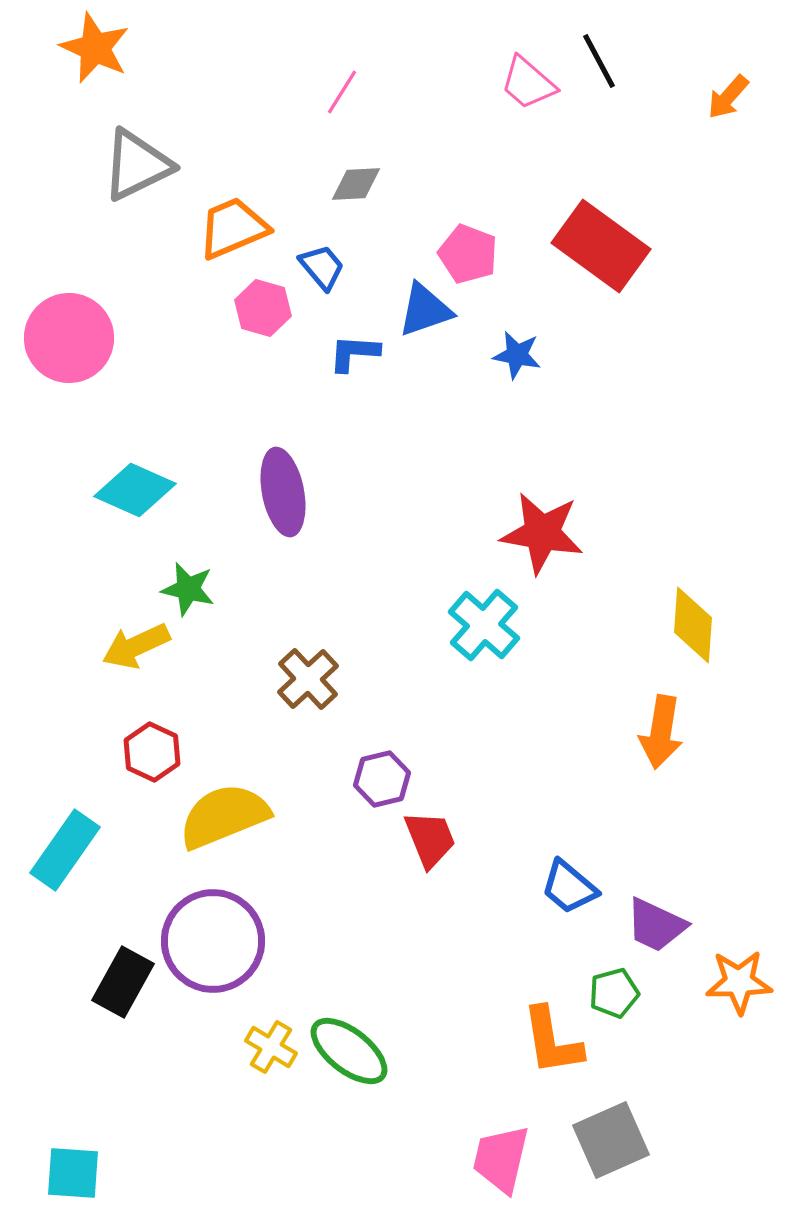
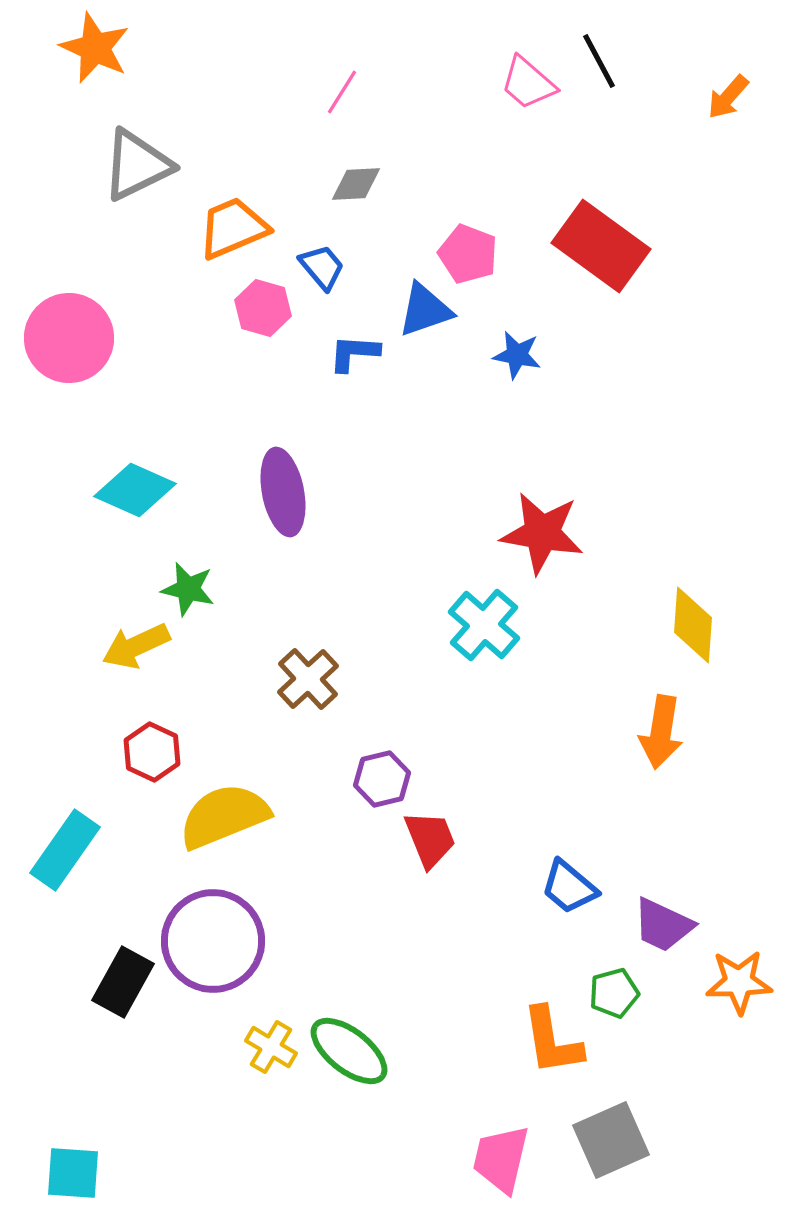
purple trapezoid at (656, 925): moved 7 px right
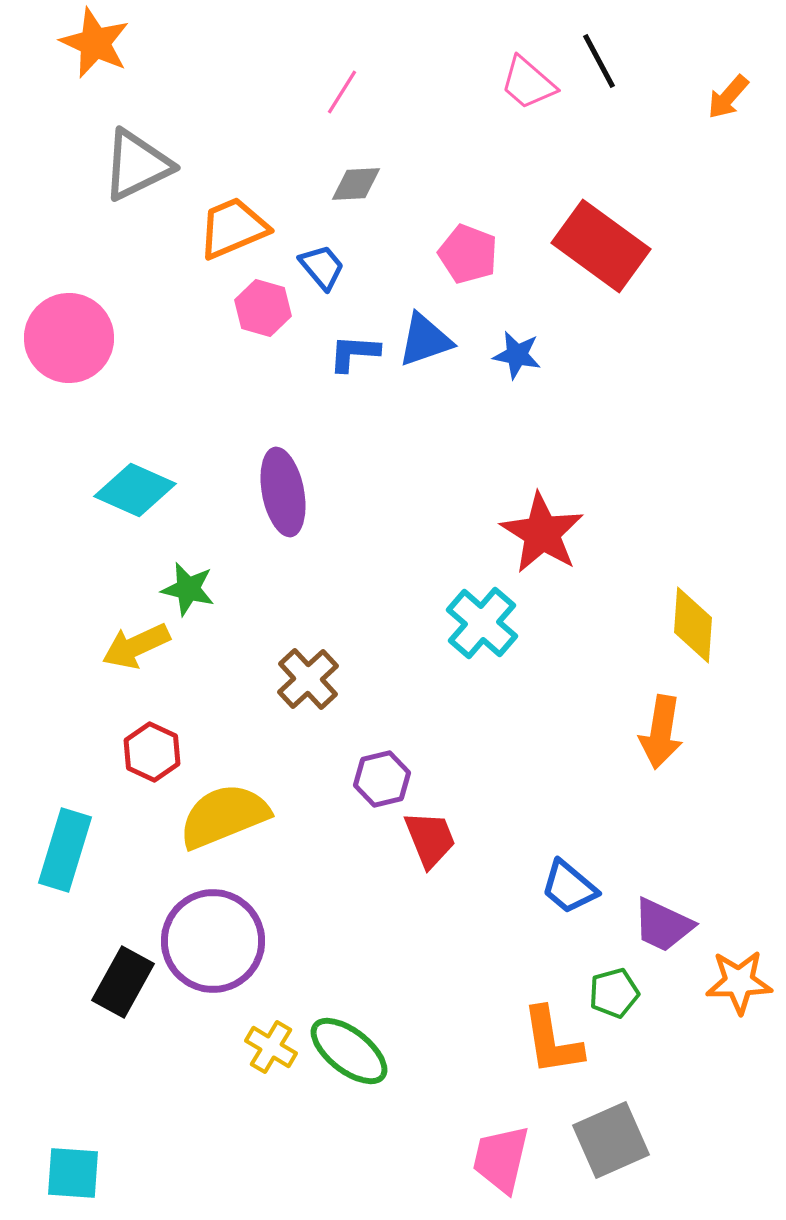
orange star at (95, 48): moved 5 px up
blue triangle at (425, 310): moved 30 px down
red star at (542, 533): rotated 22 degrees clockwise
cyan cross at (484, 625): moved 2 px left, 2 px up
cyan rectangle at (65, 850): rotated 18 degrees counterclockwise
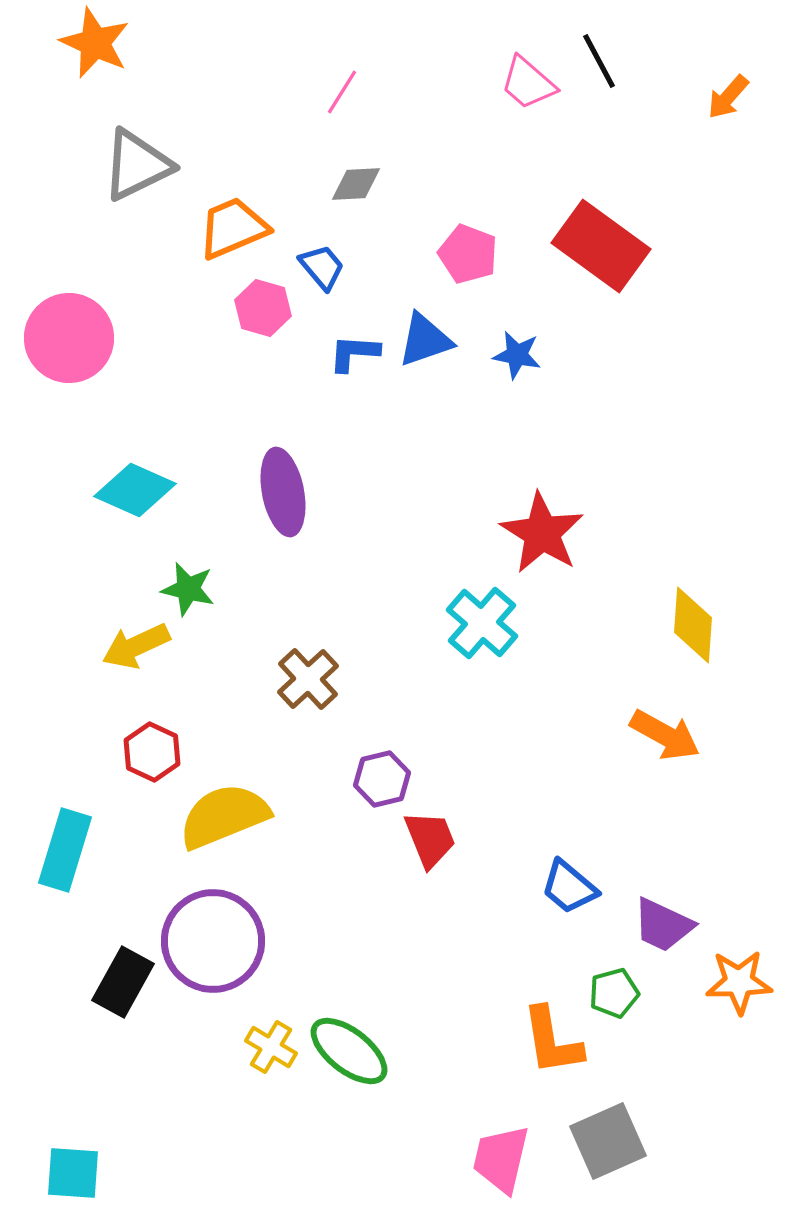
orange arrow at (661, 732): moved 4 px right, 3 px down; rotated 70 degrees counterclockwise
gray square at (611, 1140): moved 3 px left, 1 px down
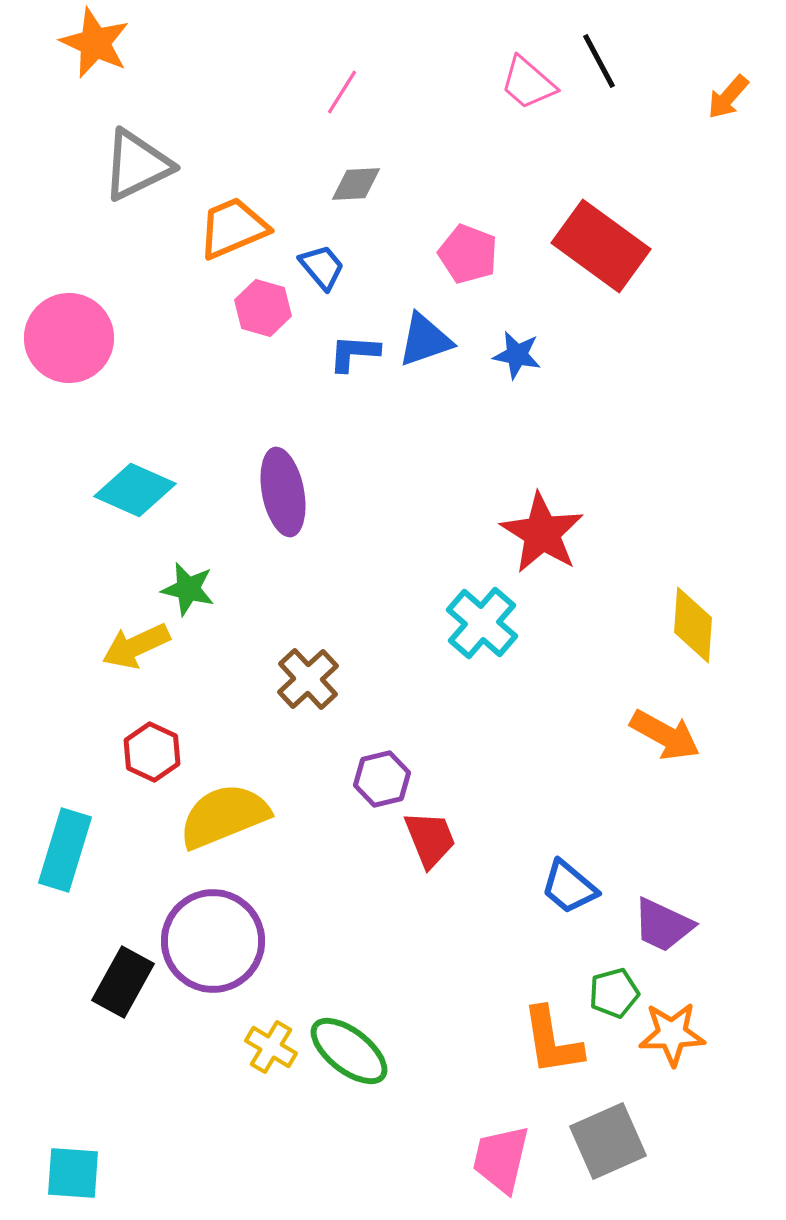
orange star at (739, 982): moved 67 px left, 52 px down
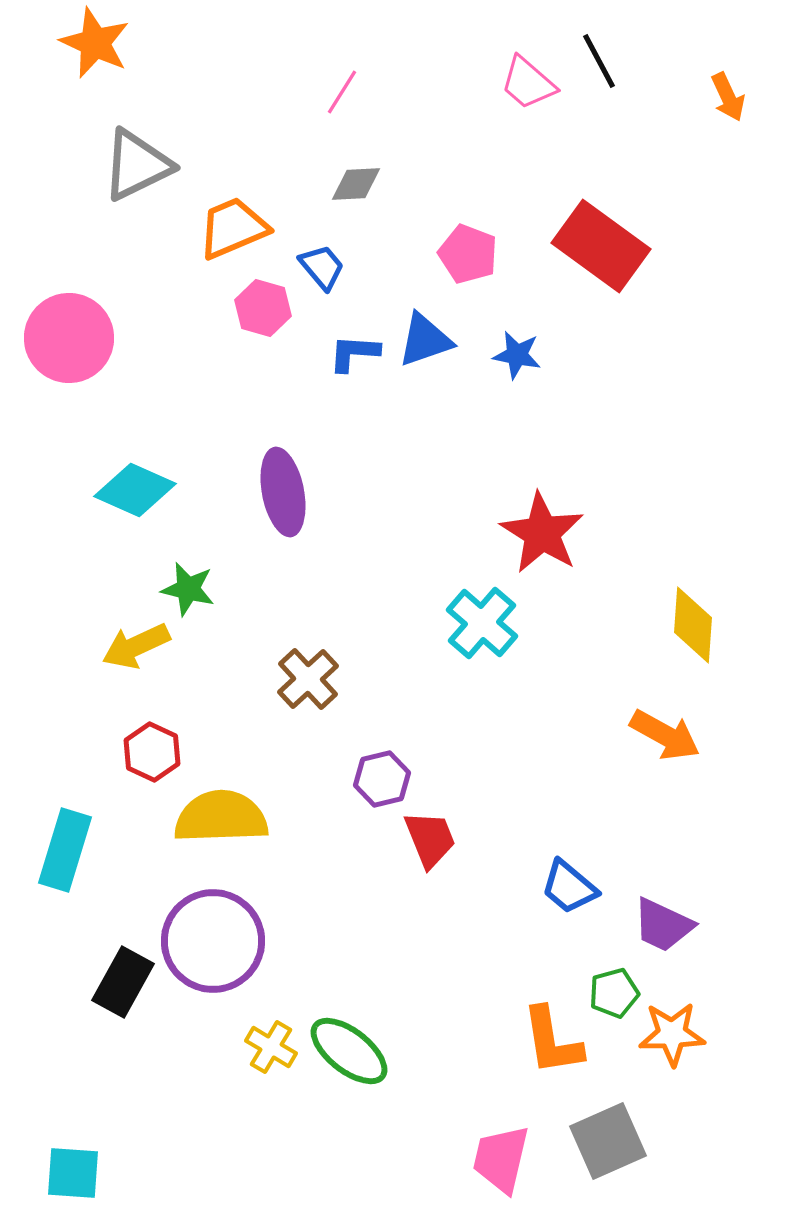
orange arrow at (728, 97): rotated 66 degrees counterclockwise
yellow semicircle at (224, 816): moved 3 px left, 1 px down; rotated 20 degrees clockwise
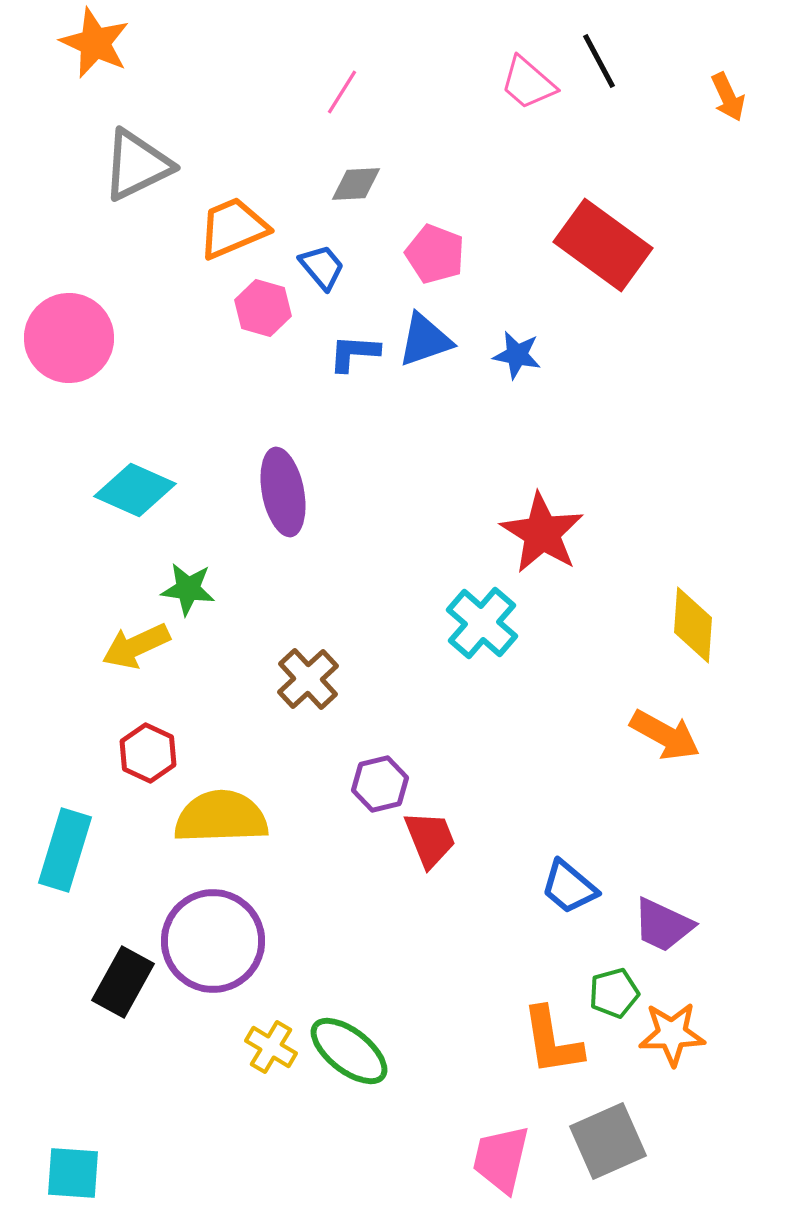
red rectangle at (601, 246): moved 2 px right, 1 px up
pink pentagon at (468, 254): moved 33 px left
green star at (188, 589): rotated 6 degrees counterclockwise
red hexagon at (152, 752): moved 4 px left, 1 px down
purple hexagon at (382, 779): moved 2 px left, 5 px down
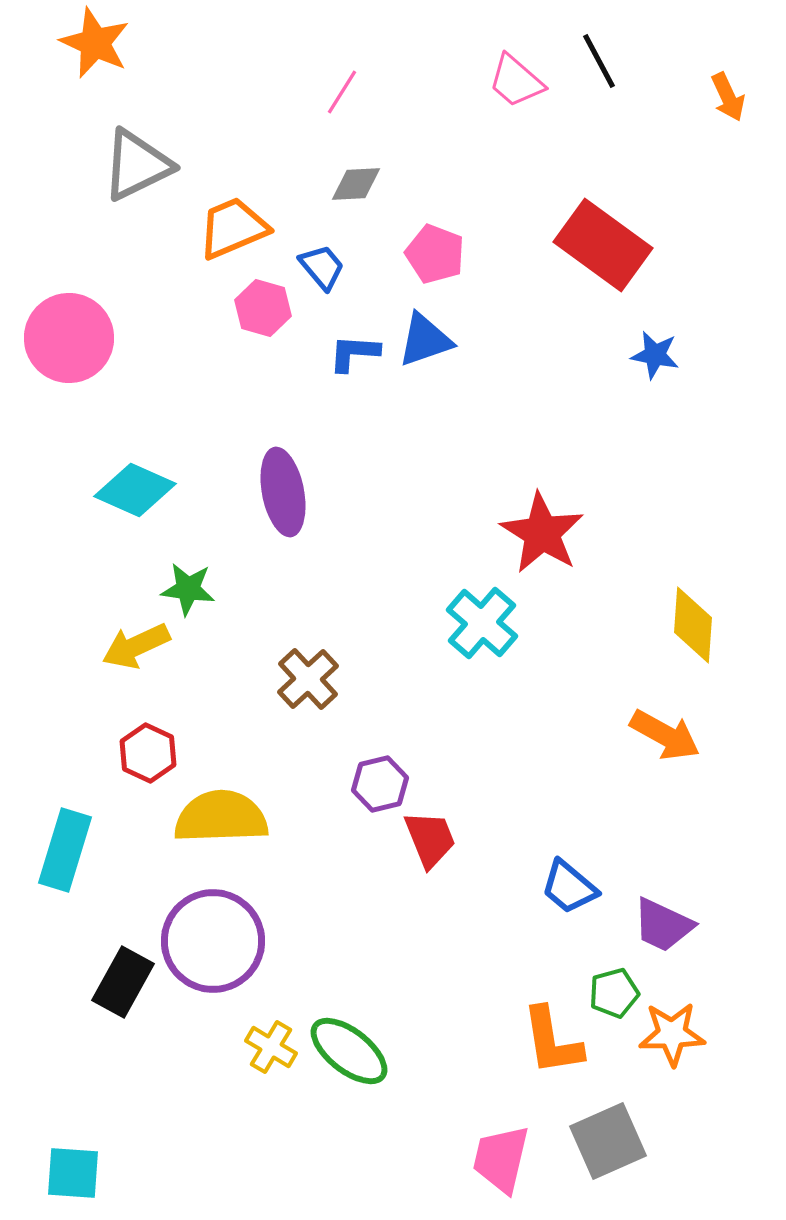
pink trapezoid at (528, 83): moved 12 px left, 2 px up
blue star at (517, 355): moved 138 px right
